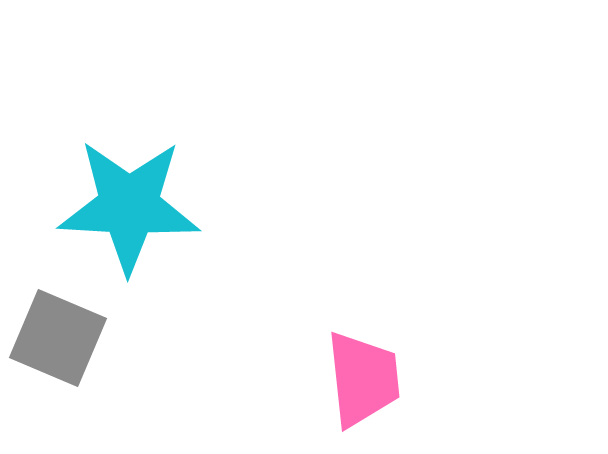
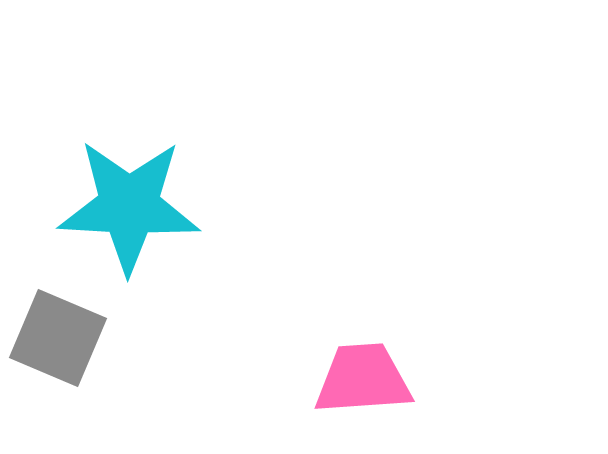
pink trapezoid: rotated 88 degrees counterclockwise
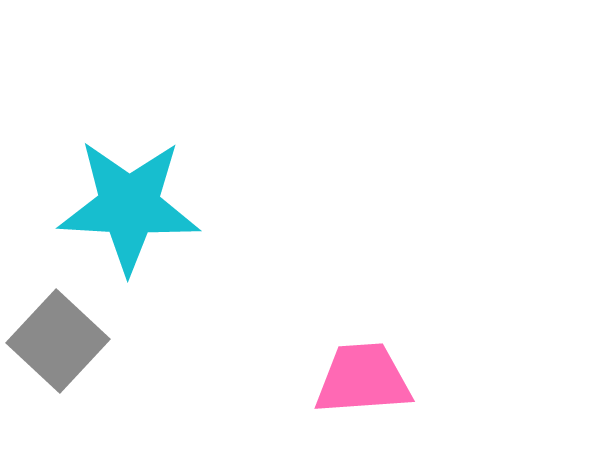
gray square: moved 3 px down; rotated 20 degrees clockwise
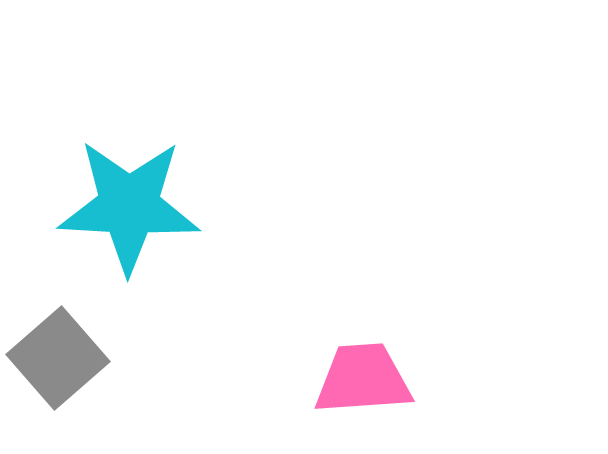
gray square: moved 17 px down; rotated 6 degrees clockwise
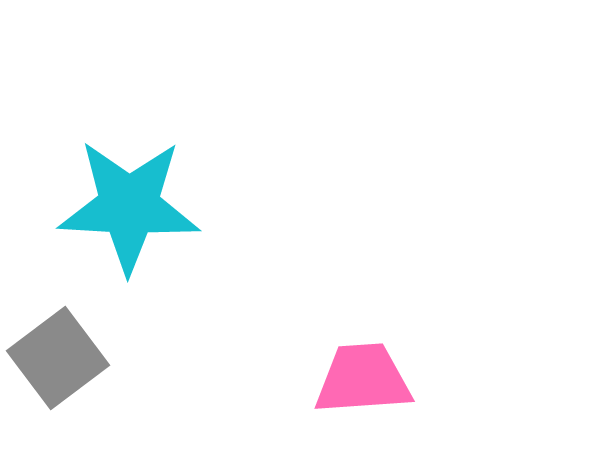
gray square: rotated 4 degrees clockwise
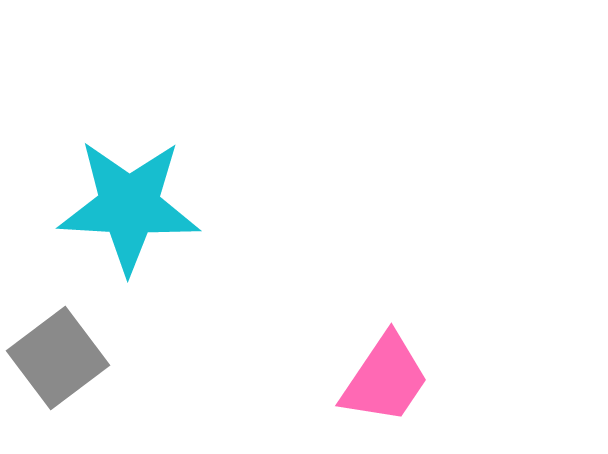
pink trapezoid: moved 22 px right; rotated 128 degrees clockwise
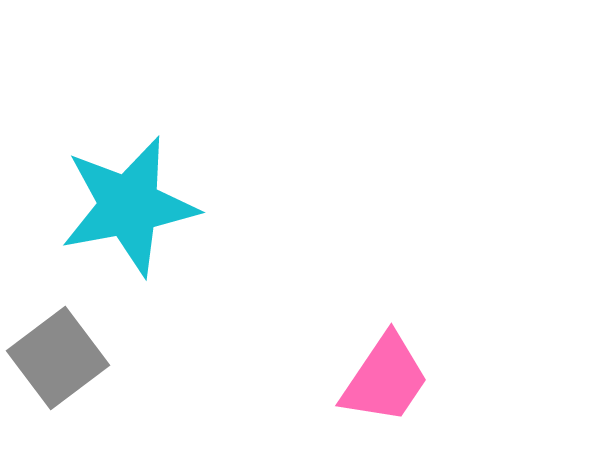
cyan star: rotated 14 degrees counterclockwise
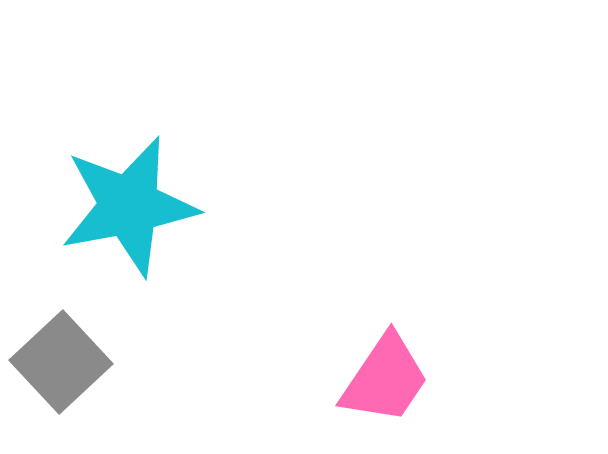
gray square: moved 3 px right, 4 px down; rotated 6 degrees counterclockwise
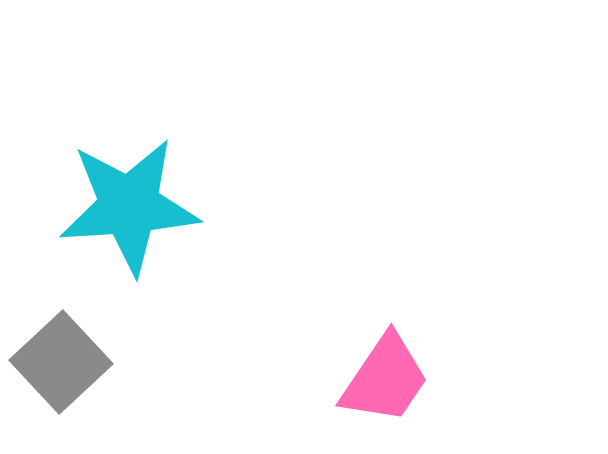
cyan star: rotated 7 degrees clockwise
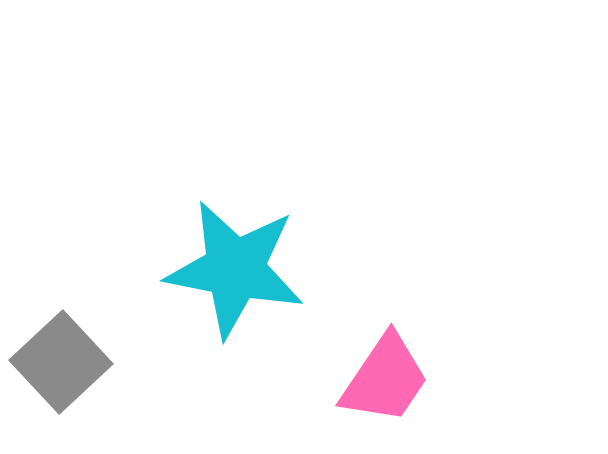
cyan star: moved 106 px right, 63 px down; rotated 15 degrees clockwise
